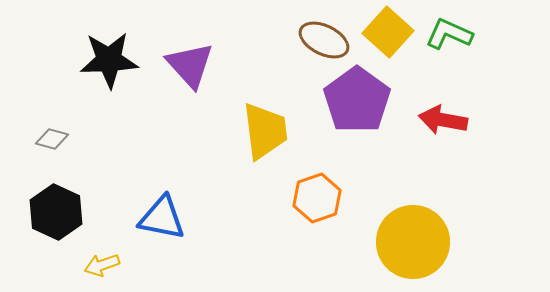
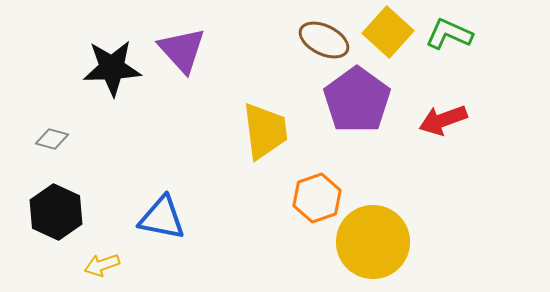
black star: moved 3 px right, 8 px down
purple triangle: moved 8 px left, 15 px up
red arrow: rotated 30 degrees counterclockwise
yellow circle: moved 40 px left
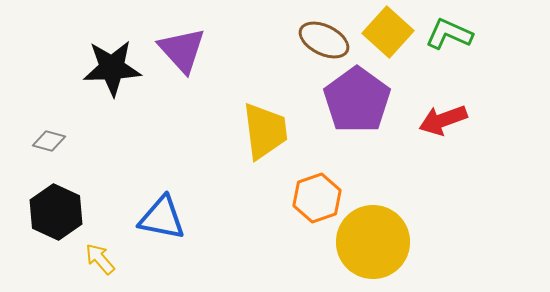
gray diamond: moved 3 px left, 2 px down
yellow arrow: moved 2 px left, 6 px up; rotated 68 degrees clockwise
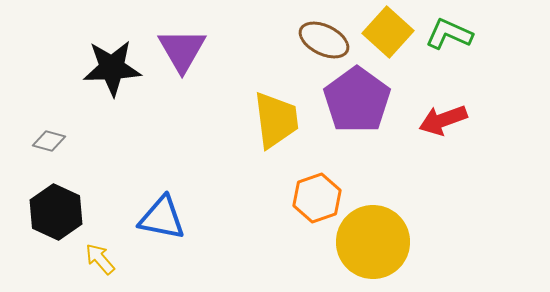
purple triangle: rotated 12 degrees clockwise
yellow trapezoid: moved 11 px right, 11 px up
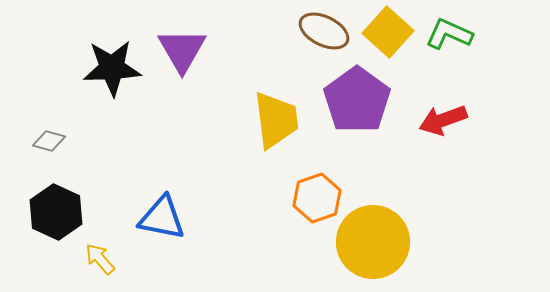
brown ellipse: moved 9 px up
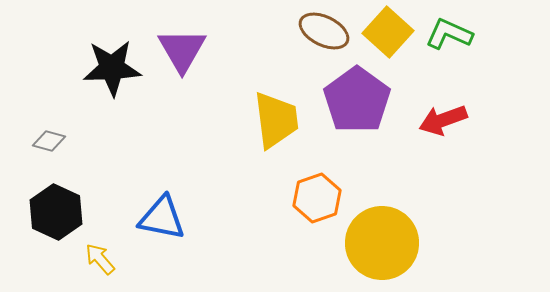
yellow circle: moved 9 px right, 1 px down
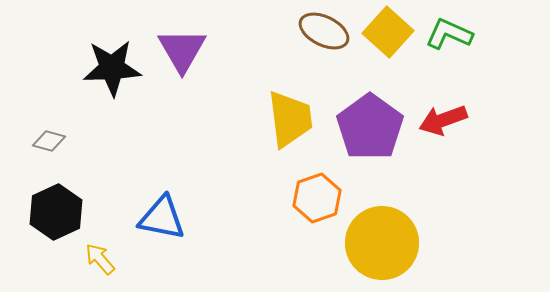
purple pentagon: moved 13 px right, 27 px down
yellow trapezoid: moved 14 px right, 1 px up
black hexagon: rotated 10 degrees clockwise
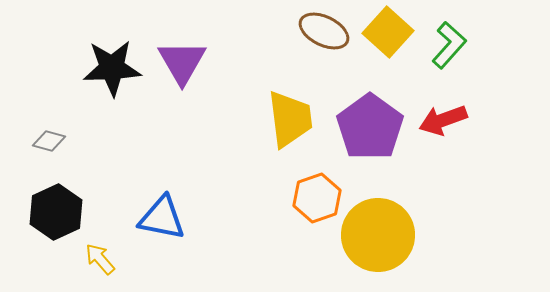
green L-shape: moved 11 px down; rotated 108 degrees clockwise
purple triangle: moved 12 px down
yellow circle: moved 4 px left, 8 px up
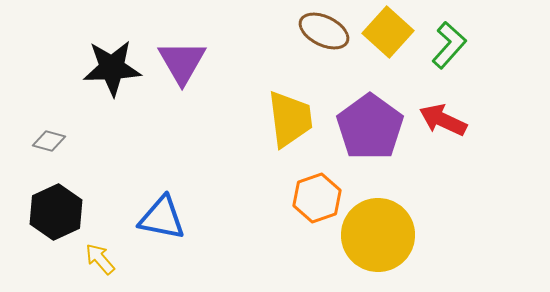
red arrow: rotated 45 degrees clockwise
